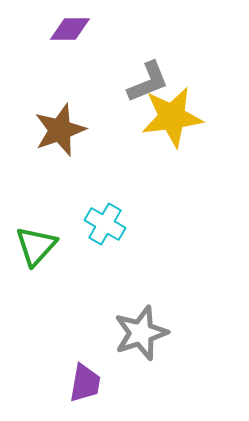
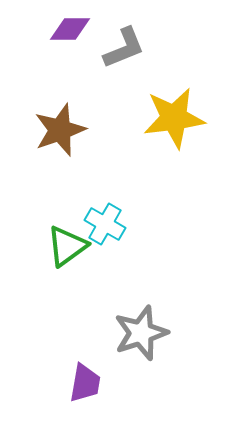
gray L-shape: moved 24 px left, 34 px up
yellow star: moved 2 px right, 1 px down
green triangle: moved 31 px right; rotated 12 degrees clockwise
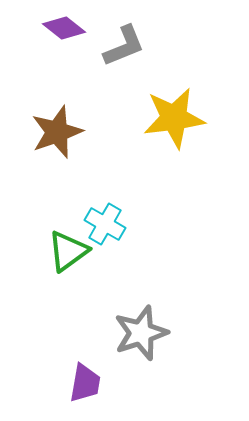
purple diamond: moved 6 px left, 1 px up; rotated 39 degrees clockwise
gray L-shape: moved 2 px up
brown star: moved 3 px left, 2 px down
green triangle: moved 1 px right, 5 px down
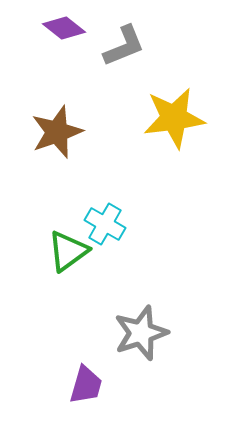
purple trapezoid: moved 1 px right, 2 px down; rotated 6 degrees clockwise
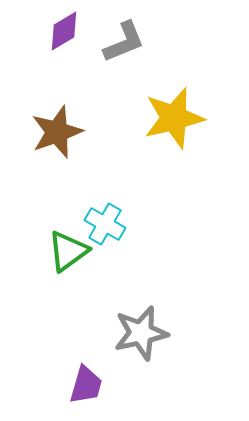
purple diamond: moved 3 px down; rotated 69 degrees counterclockwise
gray L-shape: moved 4 px up
yellow star: rotated 6 degrees counterclockwise
gray star: rotated 6 degrees clockwise
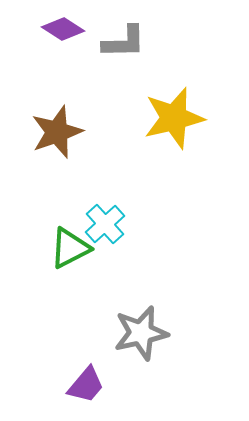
purple diamond: moved 1 px left, 2 px up; rotated 63 degrees clockwise
gray L-shape: rotated 21 degrees clockwise
cyan cross: rotated 18 degrees clockwise
green triangle: moved 2 px right, 3 px up; rotated 9 degrees clockwise
purple trapezoid: rotated 24 degrees clockwise
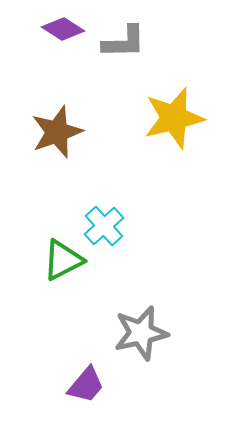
cyan cross: moved 1 px left, 2 px down
green triangle: moved 7 px left, 12 px down
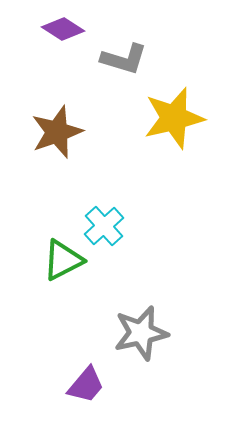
gray L-shape: moved 17 px down; rotated 18 degrees clockwise
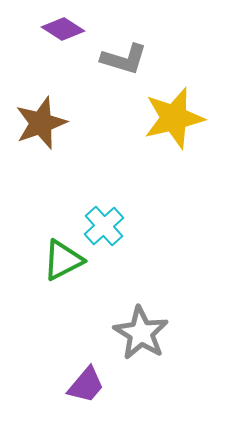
brown star: moved 16 px left, 9 px up
gray star: rotated 28 degrees counterclockwise
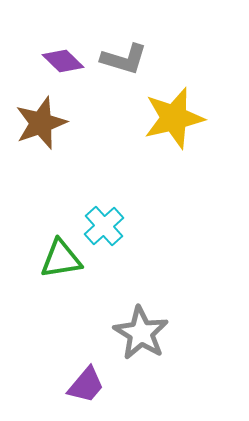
purple diamond: moved 32 px down; rotated 12 degrees clockwise
green triangle: moved 2 px left, 1 px up; rotated 18 degrees clockwise
